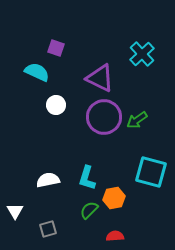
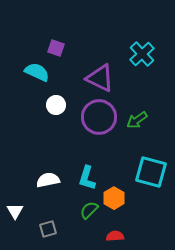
purple circle: moved 5 px left
orange hexagon: rotated 20 degrees counterclockwise
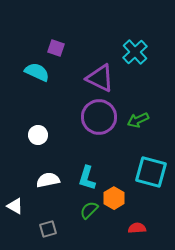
cyan cross: moved 7 px left, 2 px up
white circle: moved 18 px left, 30 px down
green arrow: moved 1 px right; rotated 10 degrees clockwise
white triangle: moved 5 px up; rotated 30 degrees counterclockwise
red semicircle: moved 22 px right, 8 px up
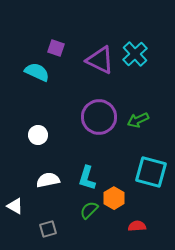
cyan cross: moved 2 px down
purple triangle: moved 18 px up
red semicircle: moved 2 px up
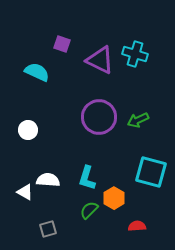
purple square: moved 6 px right, 4 px up
cyan cross: rotated 30 degrees counterclockwise
white circle: moved 10 px left, 5 px up
white semicircle: rotated 15 degrees clockwise
white triangle: moved 10 px right, 14 px up
